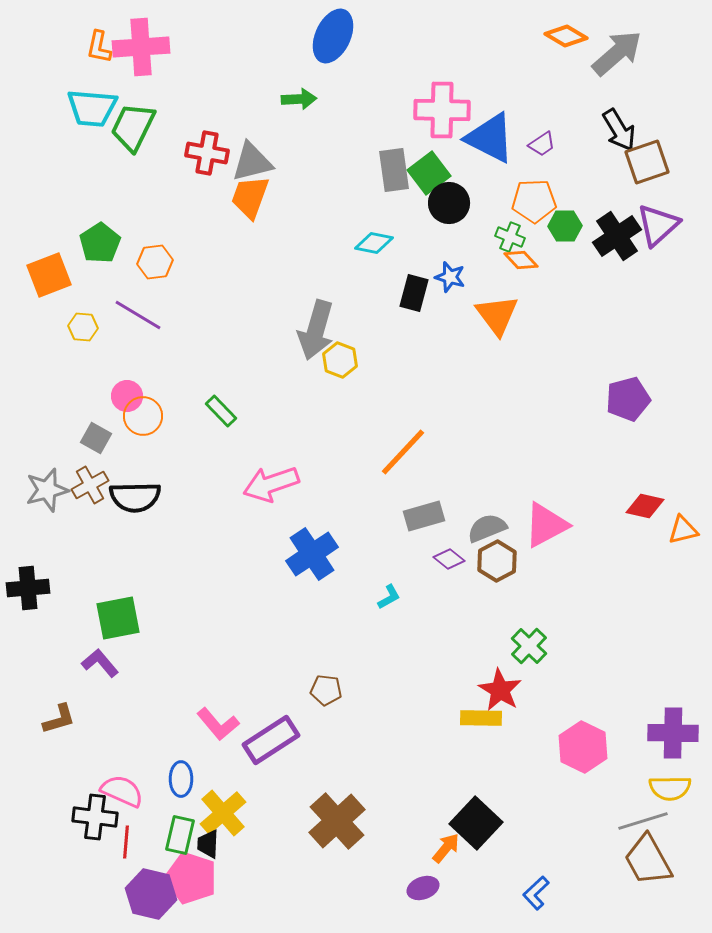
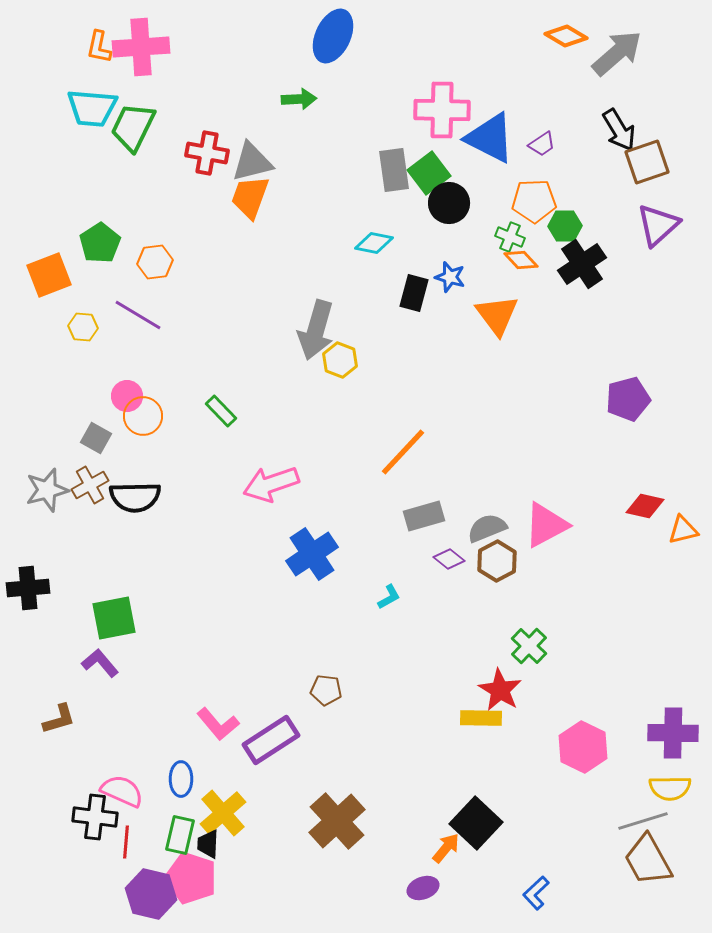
black cross at (617, 236): moved 35 px left, 28 px down
green square at (118, 618): moved 4 px left
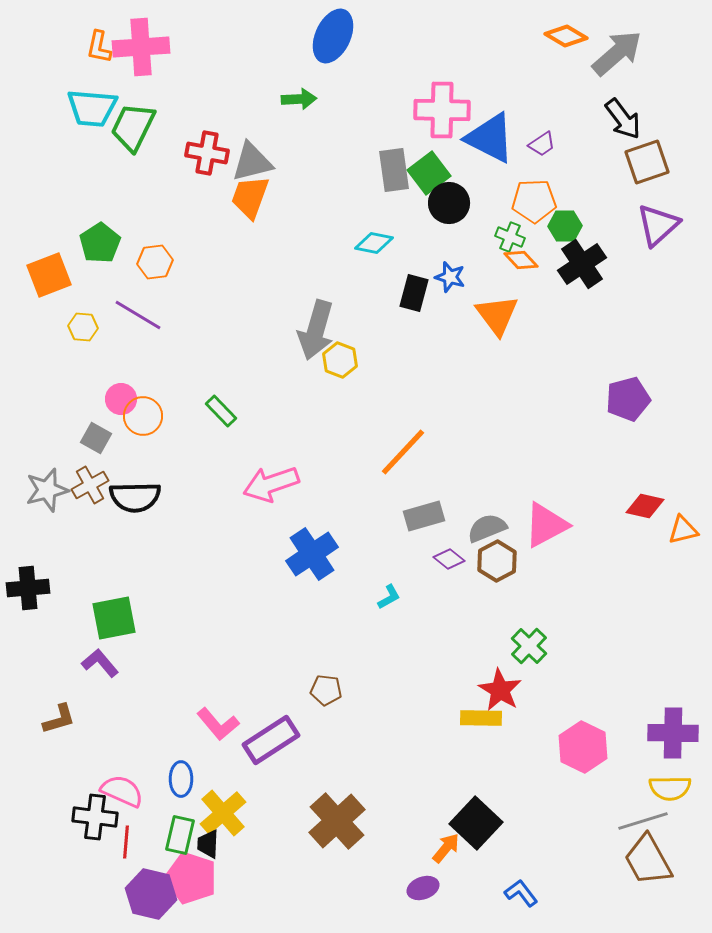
black arrow at (619, 130): moved 4 px right, 11 px up; rotated 6 degrees counterclockwise
pink circle at (127, 396): moved 6 px left, 3 px down
blue L-shape at (536, 893): moved 15 px left; rotated 96 degrees clockwise
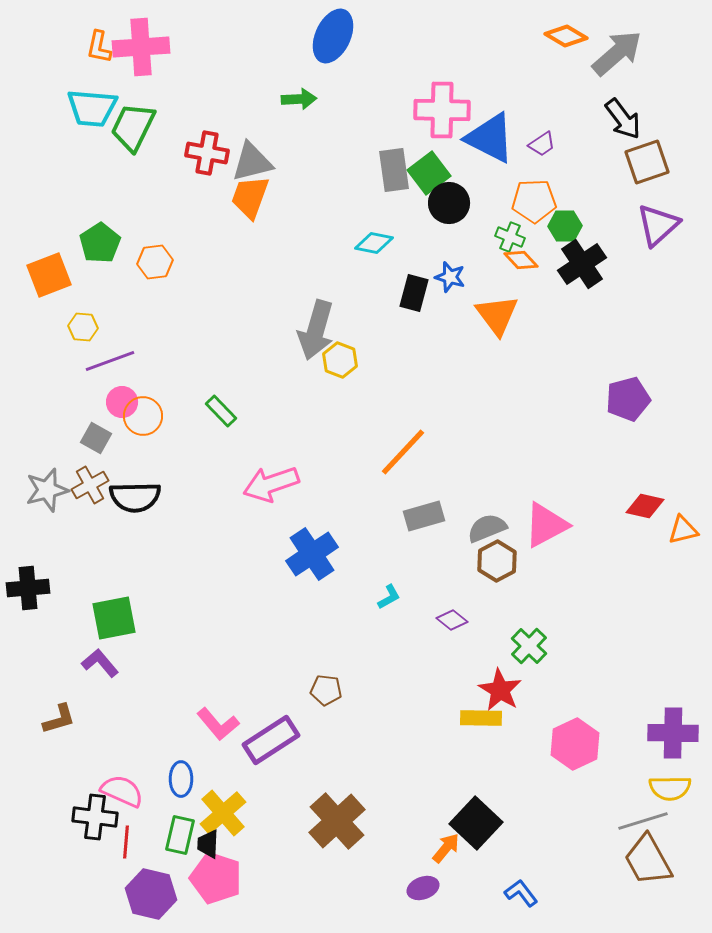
purple line at (138, 315): moved 28 px left, 46 px down; rotated 51 degrees counterclockwise
pink circle at (121, 399): moved 1 px right, 3 px down
purple diamond at (449, 559): moved 3 px right, 61 px down
pink hexagon at (583, 747): moved 8 px left, 3 px up; rotated 9 degrees clockwise
pink pentagon at (191, 878): moved 25 px right
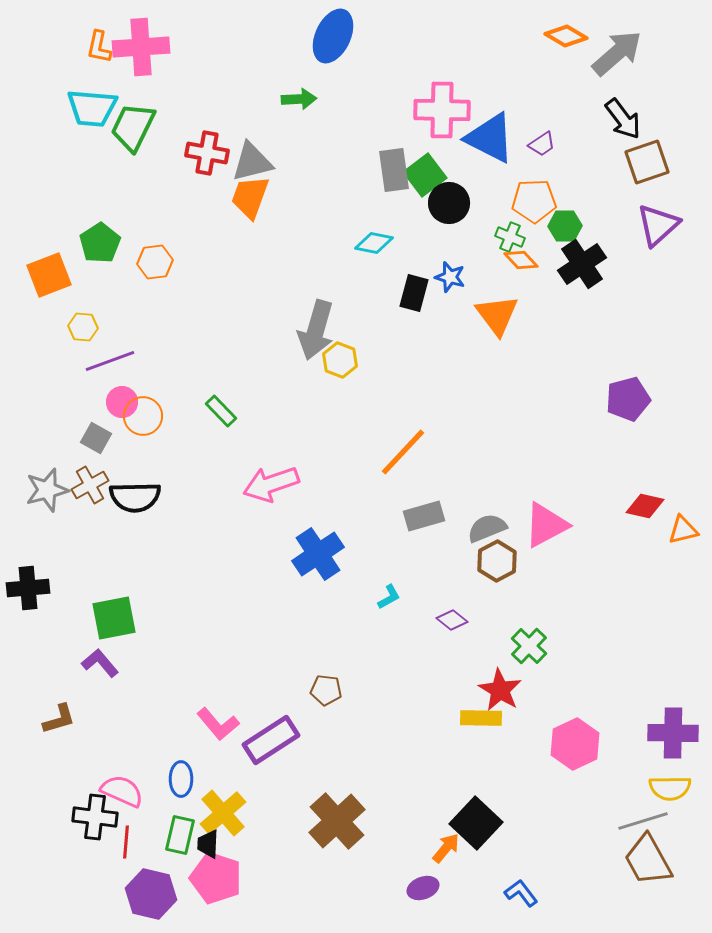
green square at (429, 173): moved 4 px left, 2 px down
blue cross at (312, 554): moved 6 px right
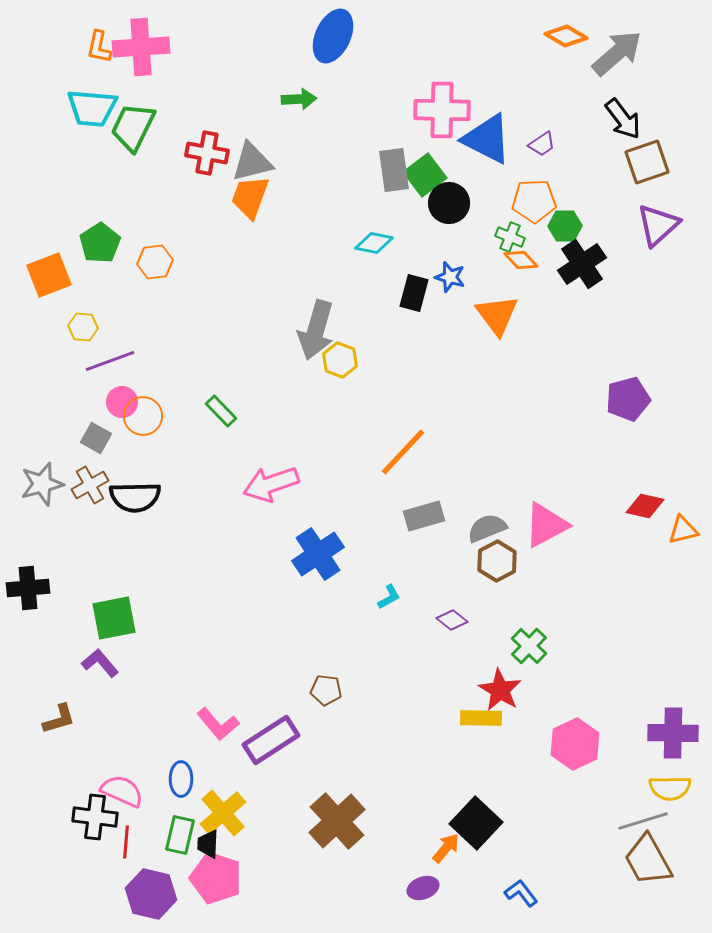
blue triangle at (490, 138): moved 3 px left, 1 px down
gray star at (47, 490): moved 5 px left, 6 px up
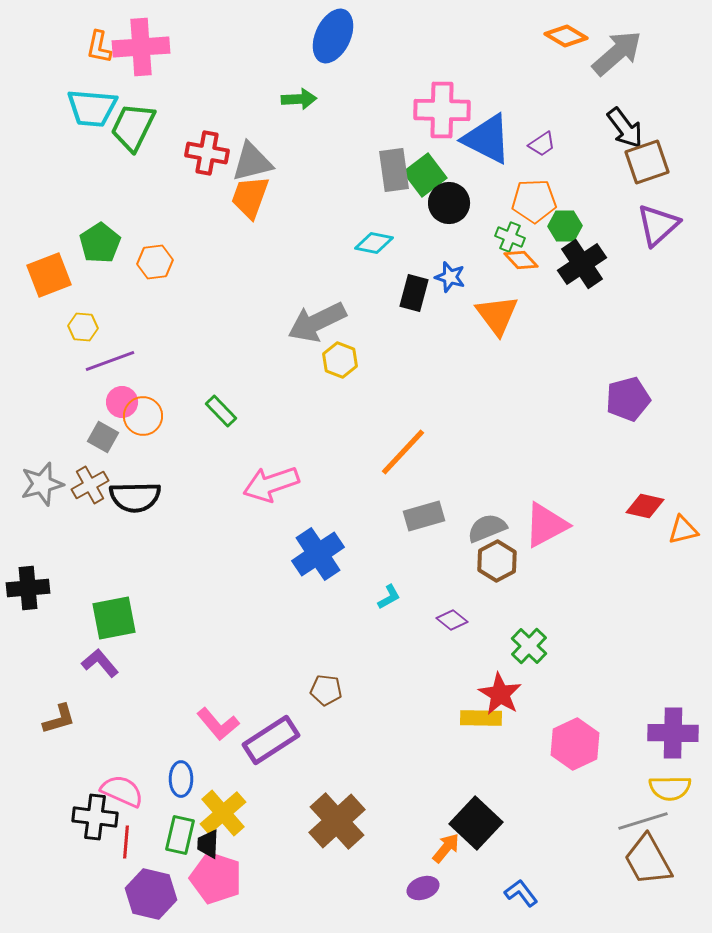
black arrow at (623, 119): moved 2 px right, 9 px down
gray arrow at (316, 330): moved 1 px right, 8 px up; rotated 48 degrees clockwise
gray square at (96, 438): moved 7 px right, 1 px up
red star at (500, 690): moved 4 px down
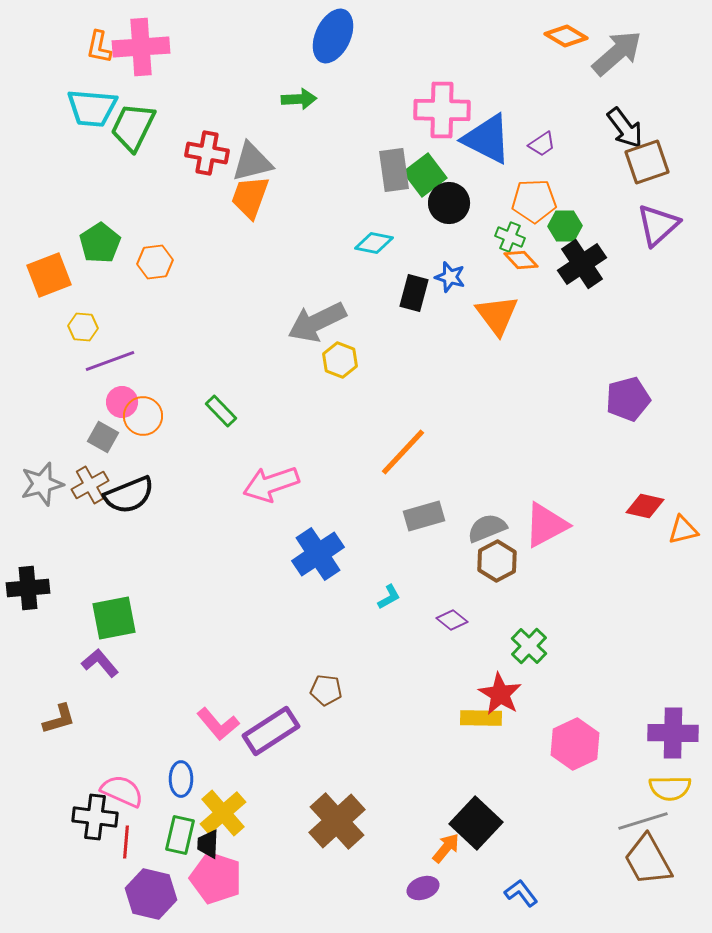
black semicircle at (135, 497): moved 6 px left, 2 px up; rotated 21 degrees counterclockwise
purple rectangle at (271, 740): moved 9 px up
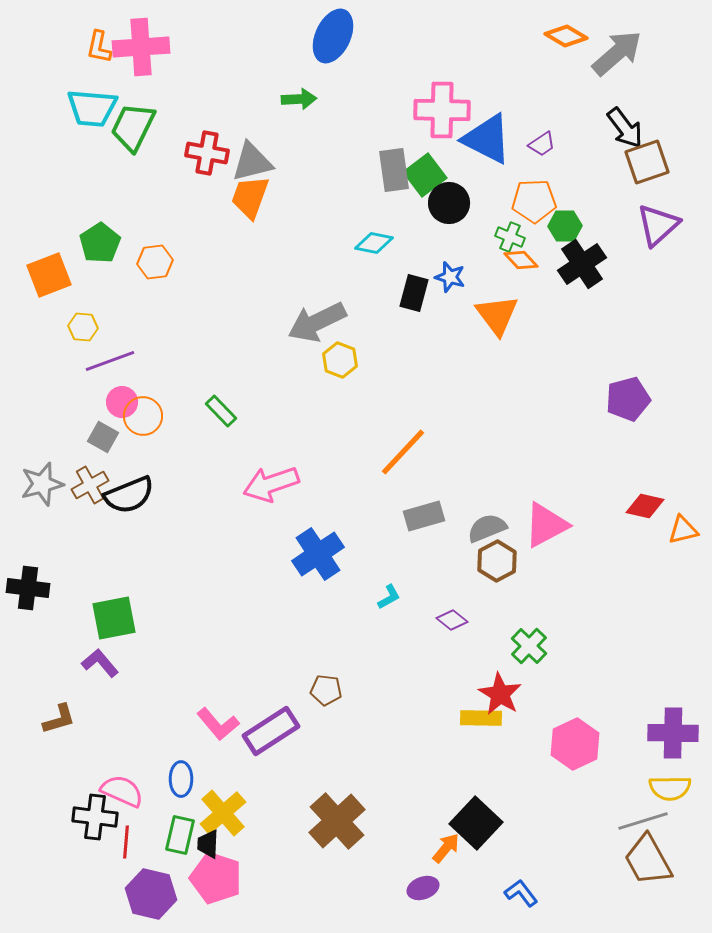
black cross at (28, 588): rotated 12 degrees clockwise
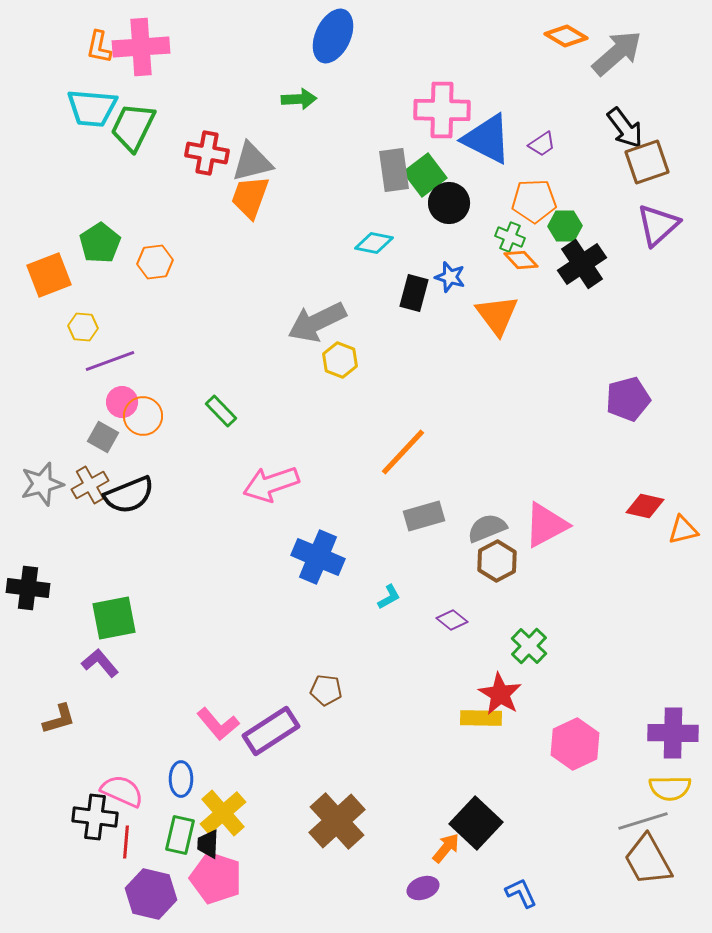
blue cross at (318, 554): moved 3 px down; rotated 33 degrees counterclockwise
blue L-shape at (521, 893): rotated 12 degrees clockwise
